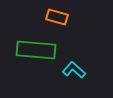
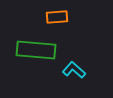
orange rectangle: rotated 20 degrees counterclockwise
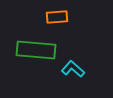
cyan L-shape: moved 1 px left, 1 px up
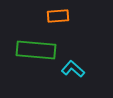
orange rectangle: moved 1 px right, 1 px up
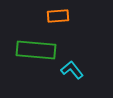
cyan L-shape: moved 1 px left, 1 px down; rotated 10 degrees clockwise
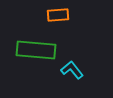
orange rectangle: moved 1 px up
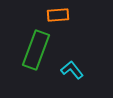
green rectangle: rotated 75 degrees counterclockwise
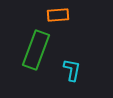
cyan L-shape: rotated 50 degrees clockwise
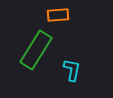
green rectangle: rotated 12 degrees clockwise
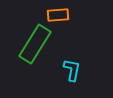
green rectangle: moved 1 px left, 6 px up
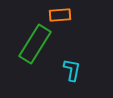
orange rectangle: moved 2 px right
